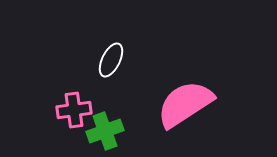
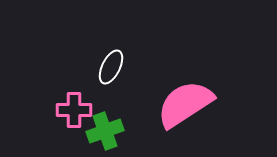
white ellipse: moved 7 px down
pink cross: rotated 8 degrees clockwise
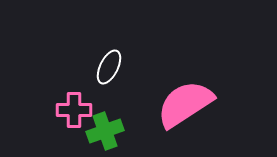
white ellipse: moved 2 px left
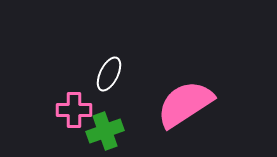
white ellipse: moved 7 px down
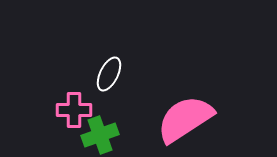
pink semicircle: moved 15 px down
green cross: moved 5 px left, 4 px down
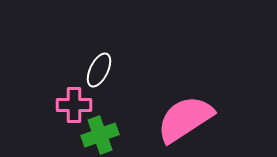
white ellipse: moved 10 px left, 4 px up
pink cross: moved 5 px up
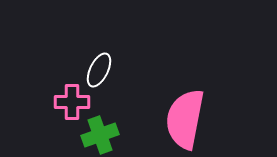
pink cross: moved 2 px left, 3 px up
pink semicircle: rotated 46 degrees counterclockwise
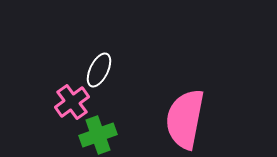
pink cross: rotated 36 degrees counterclockwise
green cross: moved 2 px left
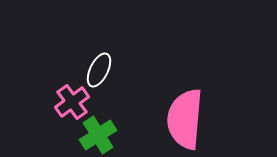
pink semicircle: rotated 6 degrees counterclockwise
green cross: rotated 12 degrees counterclockwise
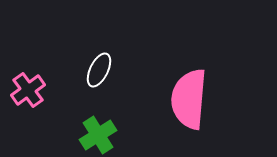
pink cross: moved 44 px left, 12 px up
pink semicircle: moved 4 px right, 20 px up
